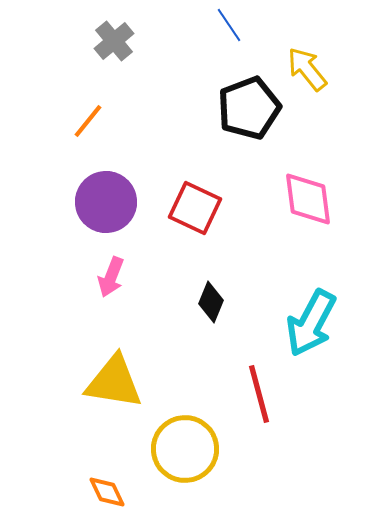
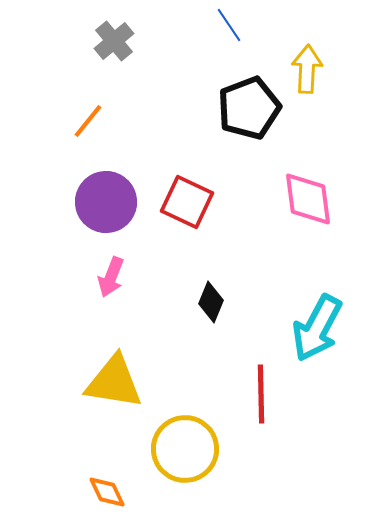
yellow arrow: rotated 42 degrees clockwise
red square: moved 8 px left, 6 px up
cyan arrow: moved 6 px right, 5 px down
red line: moved 2 px right; rotated 14 degrees clockwise
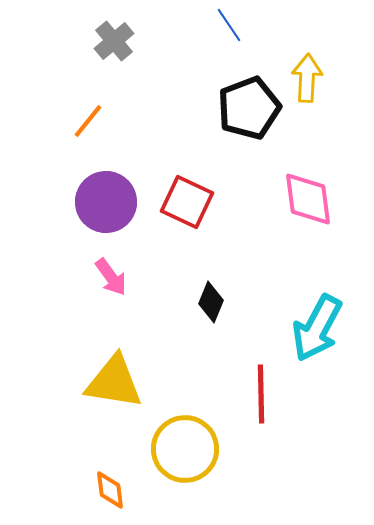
yellow arrow: moved 9 px down
pink arrow: rotated 57 degrees counterclockwise
orange diamond: moved 3 px right, 2 px up; rotated 18 degrees clockwise
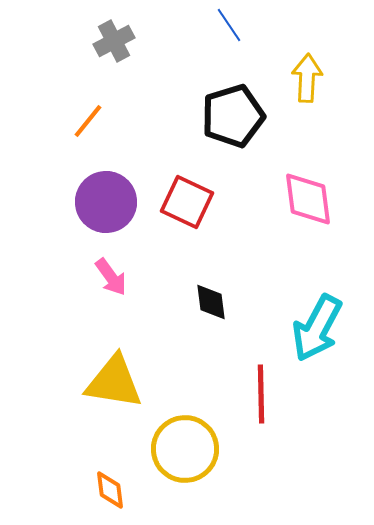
gray cross: rotated 12 degrees clockwise
black pentagon: moved 16 px left, 8 px down; rotated 4 degrees clockwise
black diamond: rotated 30 degrees counterclockwise
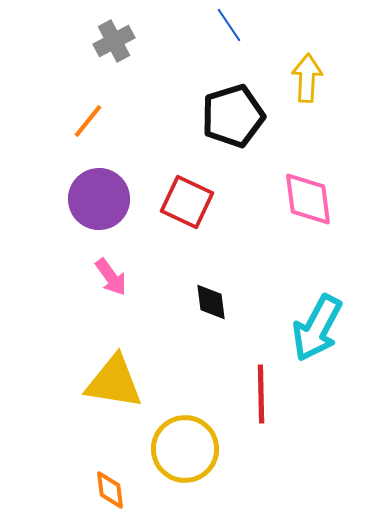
purple circle: moved 7 px left, 3 px up
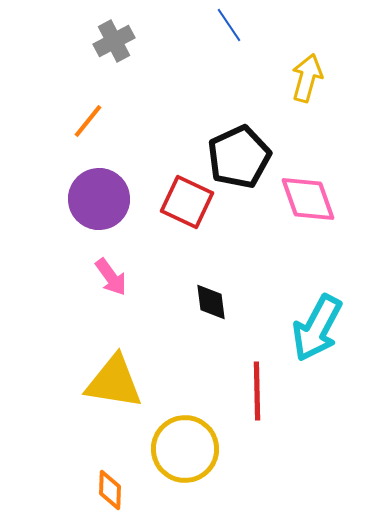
yellow arrow: rotated 12 degrees clockwise
black pentagon: moved 6 px right, 41 px down; rotated 8 degrees counterclockwise
pink diamond: rotated 12 degrees counterclockwise
red line: moved 4 px left, 3 px up
orange diamond: rotated 9 degrees clockwise
